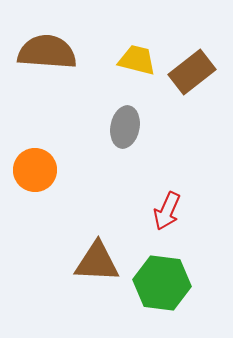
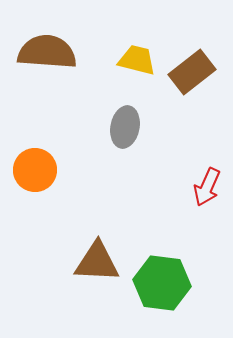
red arrow: moved 40 px right, 24 px up
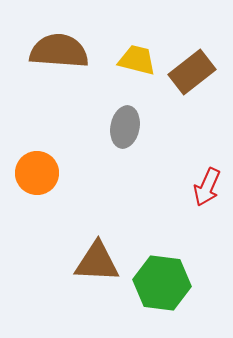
brown semicircle: moved 12 px right, 1 px up
orange circle: moved 2 px right, 3 px down
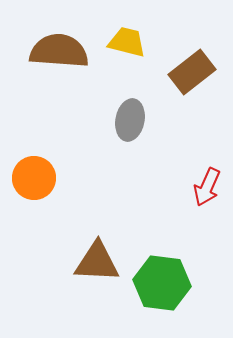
yellow trapezoid: moved 10 px left, 18 px up
gray ellipse: moved 5 px right, 7 px up
orange circle: moved 3 px left, 5 px down
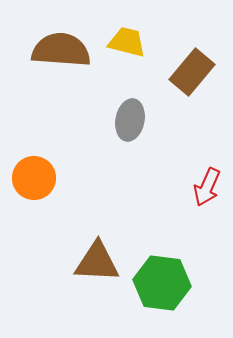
brown semicircle: moved 2 px right, 1 px up
brown rectangle: rotated 12 degrees counterclockwise
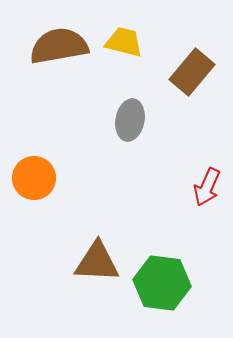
yellow trapezoid: moved 3 px left
brown semicircle: moved 2 px left, 4 px up; rotated 14 degrees counterclockwise
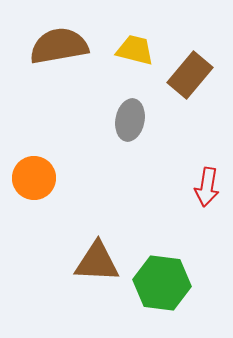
yellow trapezoid: moved 11 px right, 8 px down
brown rectangle: moved 2 px left, 3 px down
red arrow: rotated 15 degrees counterclockwise
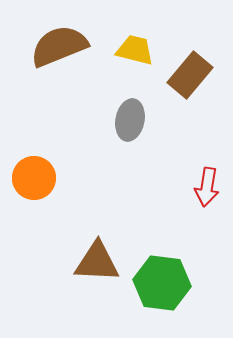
brown semicircle: rotated 12 degrees counterclockwise
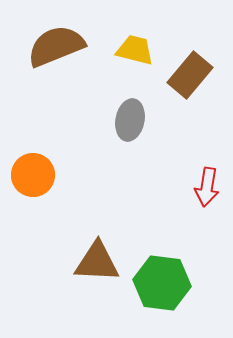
brown semicircle: moved 3 px left
orange circle: moved 1 px left, 3 px up
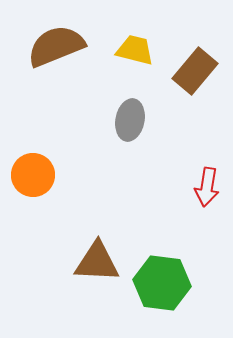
brown rectangle: moved 5 px right, 4 px up
